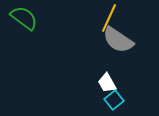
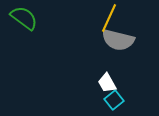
gray semicircle: rotated 20 degrees counterclockwise
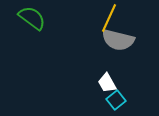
green semicircle: moved 8 px right
cyan square: moved 2 px right
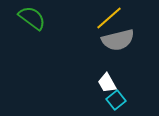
yellow line: rotated 24 degrees clockwise
gray semicircle: rotated 28 degrees counterclockwise
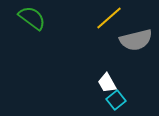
gray semicircle: moved 18 px right
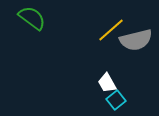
yellow line: moved 2 px right, 12 px down
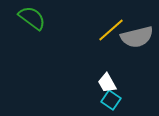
gray semicircle: moved 1 px right, 3 px up
cyan square: moved 5 px left; rotated 18 degrees counterclockwise
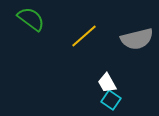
green semicircle: moved 1 px left, 1 px down
yellow line: moved 27 px left, 6 px down
gray semicircle: moved 2 px down
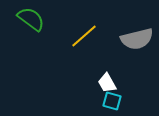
cyan square: moved 1 px right, 1 px down; rotated 18 degrees counterclockwise
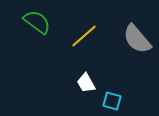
green semicircle: moved 6 px right, 3 px down
gray semicircle: rotated 64 degrees clockwise
white trapezoid: moved 21 px left
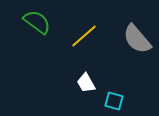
cyan square: moved 2 px right
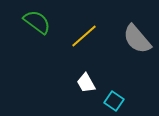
cyan square: rotated 18 degrees clockwise
